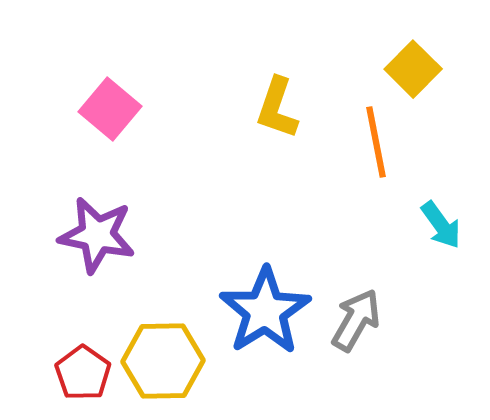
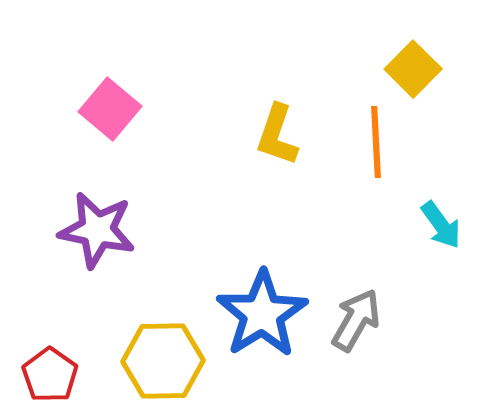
yellow L-shape: moved 27 px down
orange line: rotated 8 degrees clockwise
purple star: moved 5 px up
blue star: moved 3 px left, 3 px down
red pentagon: moved 33 px left, 2 px down
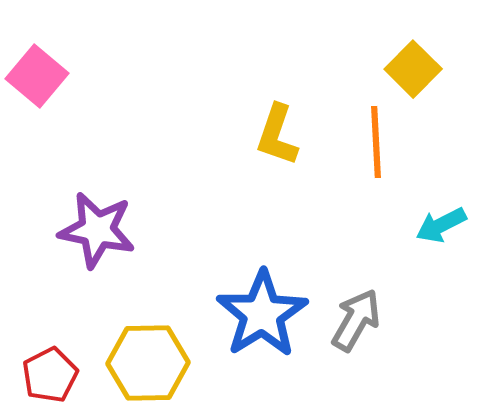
pink square: moved 73 px left, 33 px up
cyan arrow: rotated 99 degrees clockwise
yellow hexagon: moved 15 px left, 2 px down
red pentagon: rotated 10 degrees clockwise
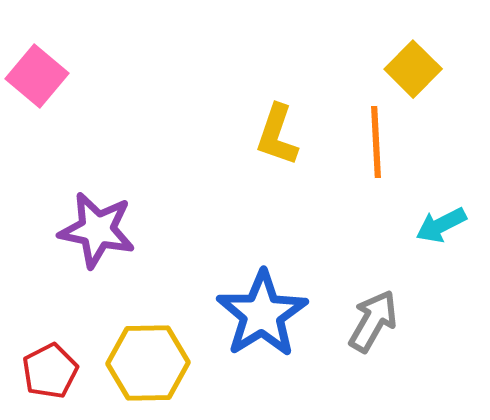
gray arrow: moved 17 px right, 1 px down
red pentagon: moved 4 px up
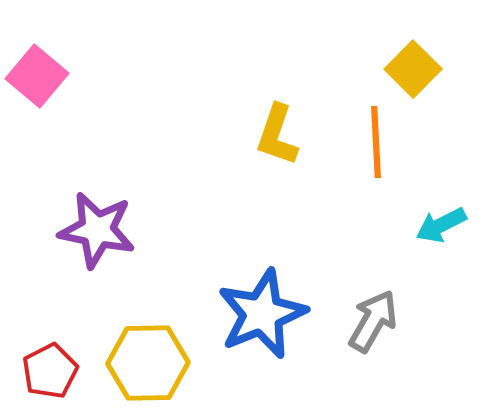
blue star: rotated 10 degrees clockwise
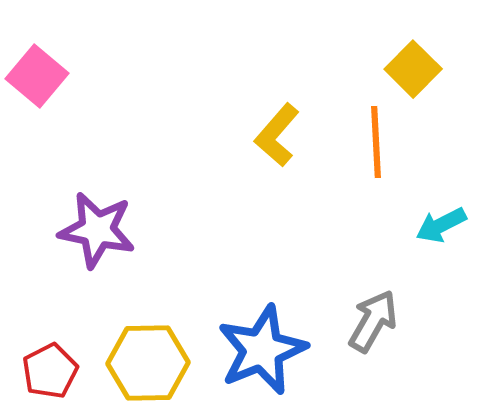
yellow L-shape: rotated 22 degrees clockwise
blue star: moved 36 px down
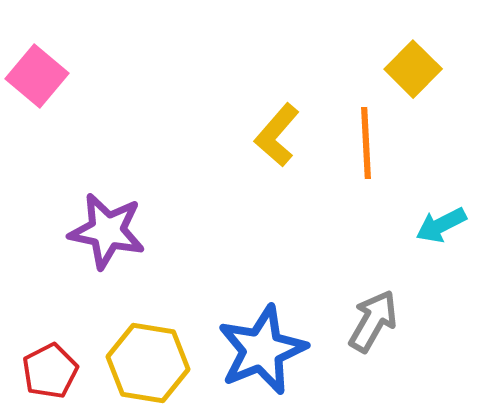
orange line: moved 10 px left, 1 px down
purple star: moved 10 px right, 1 px down
yellow hexagon: rotated 10 degrees clockwise
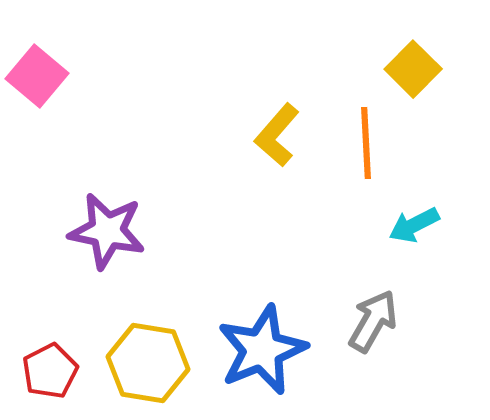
cyan arrow: moved 27 px left
